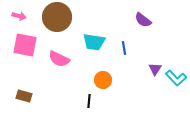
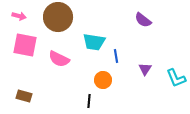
brown circle: moved 1 px right
blue line: moved 8 px left, 8 px down
purple triangle: moved 10 px left
cyan L-shape: rotated 20 degrees clockwise
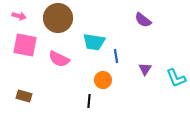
brown circle: moved 1 px down
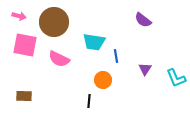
brown circle: moved 4 px left, 4 px down
brown rectangle: rotated 14 degrees counterclockwise
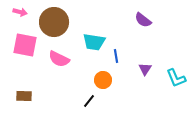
pink arrow: moved 1 px right, 4 px up
black line: rotated 32 degrees clockwise
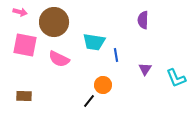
purple semicircle: rotated 54 degrees clockwise
blue line: moved 1 px up
orange circle: moved 5 px down
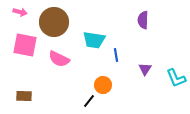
cyan trapezoid: moved 2 px up
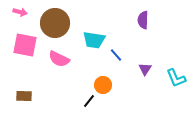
brown circle: moved 1 px right, 1 px down
blue line: rotated 32 degrees counterclockwise
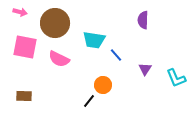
pink square: moved 2 px down
